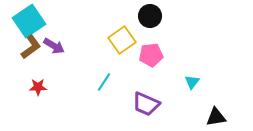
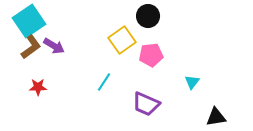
black circle: moved 2 px left
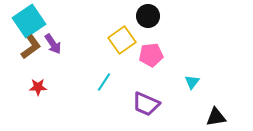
purple arrow: moved 1 px left, 2 px up; rotated 25 degrees clockwise
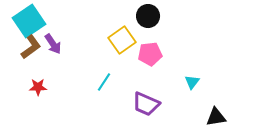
pink pentagon: moved 1 px left, 1 px up
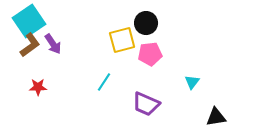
black circle: moved 2 px left, 7 px down
yellow square: rotated 20 degrees clockwise
brown L-shape: moved 1 px left, 2 px up
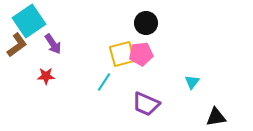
yellow square: moved 14 px down
brown L-shape: moved 13 px left
pink pentagon: moved 9 px left
red star: moved 8 px right, 11 px up
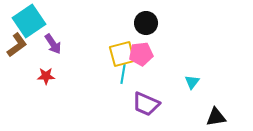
cyan line: moved 19 px right, 8 px up; rotated 24 degrees counterclockwise
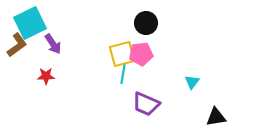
cyan square: moved 1 px right, 2 px down; rotated 8 degrees clockwise
